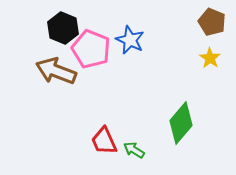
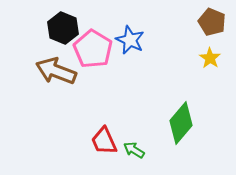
pink pentagon: moved 2 px right; rotated 9 degrees clockwise
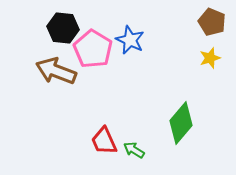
black hexagon: rotated 16 degrees counterclockwise
yellow star: rotated 20 degrees clockwise
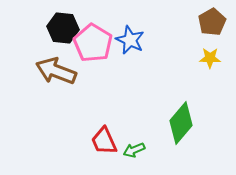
brown pentagon: rotated 20 degrees clockwise
pink pentagon: moved 6 px up
yellow star: rotated 20 degrees clockwise
green arrow: rotated 55 degrees counterclockwise
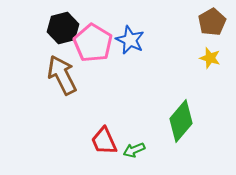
black hexagon: rotated 20 degrees counterclockwise
yellow star: rotated 15 degrees clockwise
brown arrow: moved 6 px right, 4 px down; rotated 42 degrees clockwise
green diamond: moved 2 px up
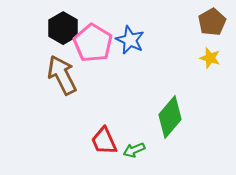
black hexagon: rotated 16 degrees counterclockwise
green diamond: moved 11 px left, 4 px up
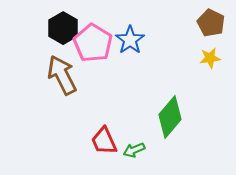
brown pentagon: moved 1 px left, 1 px down; rotated 16 degrees counterclockwise
blue star: rotated 12 degrees clockwise
yellow star: rotated 25 degrees counterclockwise
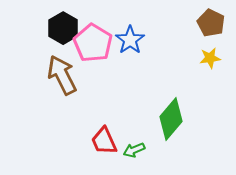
green diamond: moved 1 px right, 2 px down
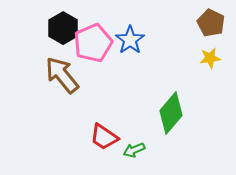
pink pentagon: rotated 18 degrees clockwise
brown arrow: rotated 12 degrees counterclockwise
green diamond: moved 6 px up
red trapezoid: moved 4 px up; rotated 32 degrees counterclockwise
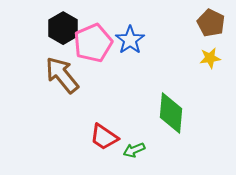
green diamond: rotated 36 degrees counterclockwise
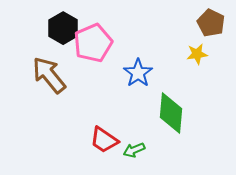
blue star: moved 8 px right, 33 px down
yellow star: moved 13 px left, 4 px up
brown arrow: moved 13 px left
red trapezoid: moved 3 px down
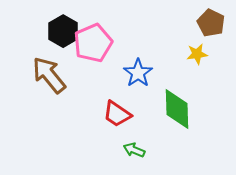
black hexagon: moved 3 px down
green diamond: moved 6 px right, 4 px up; rotated 6 degrees counterclockwise
red trapezoid: moved 13 px right, 26 px up
green arrow: rotated 45 degrees clockwise
